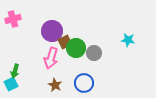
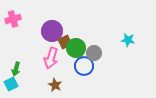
green arrow: moved 1 px right, 2 px up
blue circle: moved 17 px up
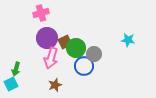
pink cross: moved 28 px right, 6 px up
purple circle: moved 5 px left, 7 px down
gray circle: moved 1 px down
brown star: rotated 24 degrees clockwise
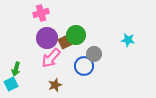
green circle: moved 13 px up
pink arrow: rotated 25 degrees clockwise
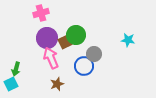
pink arrow: rotated 115 degrees clockwise
brown star: moved 2 px right, 1 px up
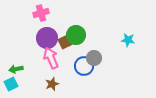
gray circle: moved 4 px down
green arrow: rotated 64 degrees clockwise
brown star: moved 5 px left
